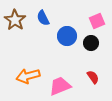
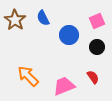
blue circle: moved 2 px right, 1 px up
black circle: moved 6 px right, 4 px down
orange arrow: rotated 60 degrees clockwise
pink trapezoid: moved 4 px right
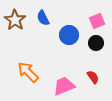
black circle: moved 1 px left, 4 px up
orange arrow: moved 4 px up
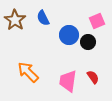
black circle: moved 8 px left, 1 px up
pink trapezoid: moved 4 px right, 5 px up; rotated 60 degrees counterclockwise
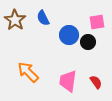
pink square: moved 1 px down; rotated 14 degrees clockwise
red semicircle: moved 3 px right, 5 px down
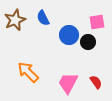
brown star: rotated 15 degrees clockwise
pink trapezoid: moved 2 px down; rotated 20 degrees clockwise
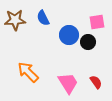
brown star: rotated 20 degrees clockwise
pink trapezoid: rotated 120 degrees clockwise
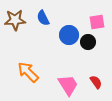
pink trapezoid: moved 2 px down
